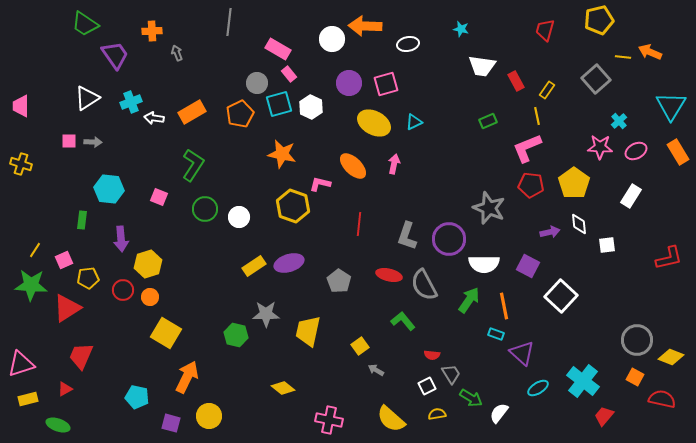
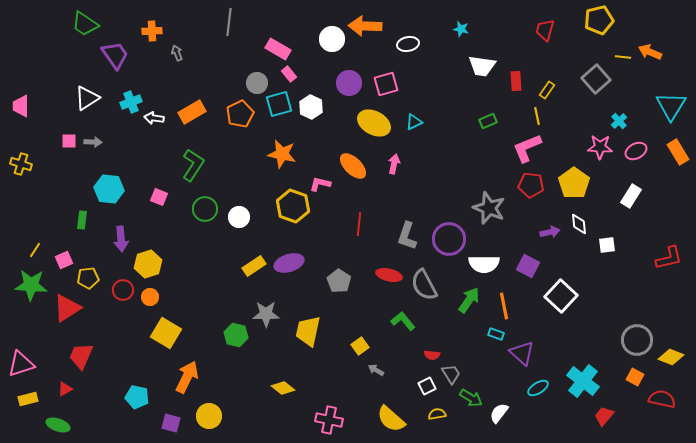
red rectangle at (516, 81): rotated 24 degrees clockwise
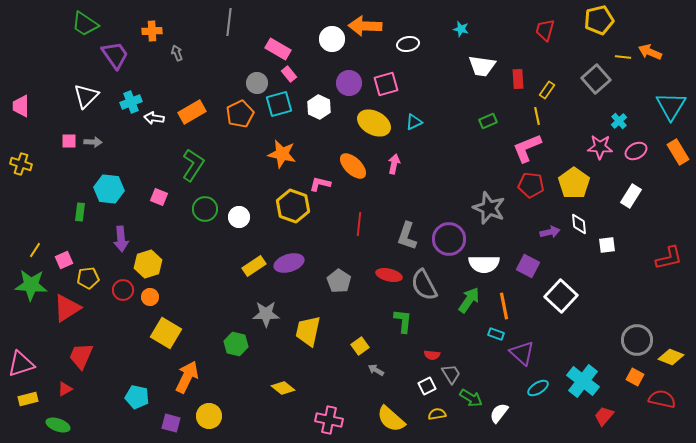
red rectangle at (516, 81): moved 2 px right, 2 px up
white triangle at (87, 98): moved 1 px left, 2 px up; rotated 12 degrees counterclockwise
white hexagon at (311, 107): moved 8 px right
green rectangle at (82, 220): moved 2 px left, 8 px up
green L-shape at (403, 321): rotated 45 degrees clockwise
green hexagon at (236, 335): moved 9 px down
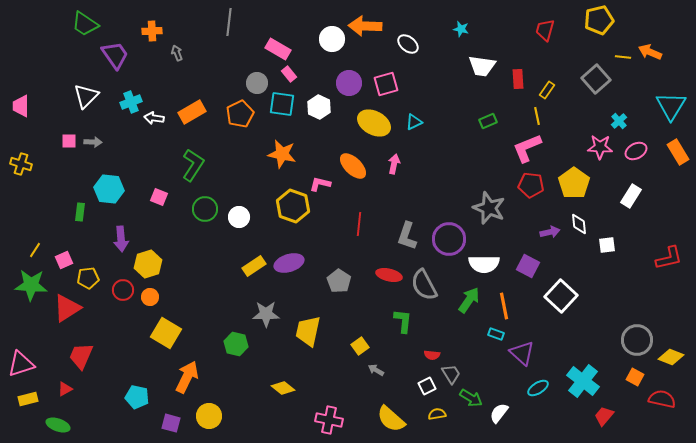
white ellipse at (408, 44): rotated 50 degrees clockwise
cyan square at (279, 104): moved 3 px right; rotated 24 degrees clockwise
